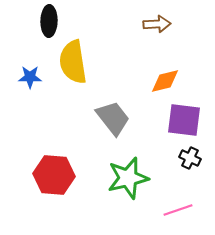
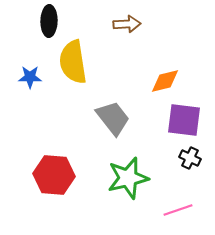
brown arrow: moved 30 px left
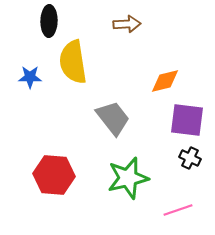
purple square: moved 3 px right
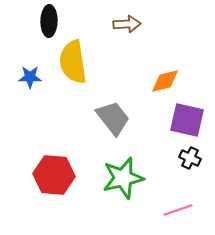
purple square: rotated 6 degrees clockwise
green star: moved 5 px left
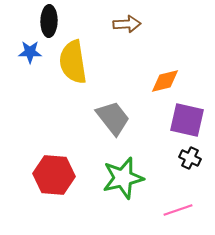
blue star: moved 25 px up
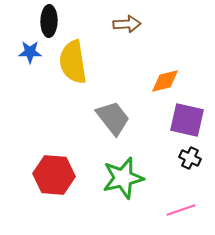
pink line: moved 3 px right
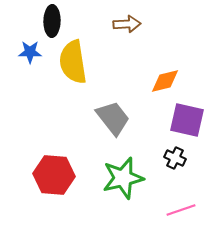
black ellipse: moved 3 px right
black cross: moved 15 px left
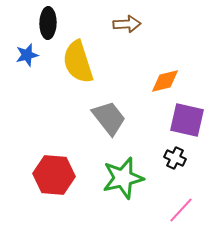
black ellipse: moved 4 px left, 2 px down
blue star: moved 3 px left, 3 px down; rotated 15 degrees counterclockwise
yellow semicircle: moved 5 px right; rotated 9 degrees counterclockwise
gray trapezoid: moved 4 px left
pink line: rotated 28 degrees counterclockwise
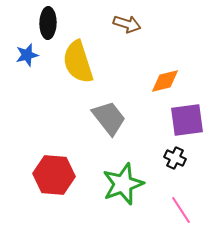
brown arrow: rotated 20 degrees clockwise
purple square: rotated 21 degrees counterclockwise
green star: moved 6 px down; rotated 6 degrees counterclockwise
pink line: rotated 76 degrees counterclockwise
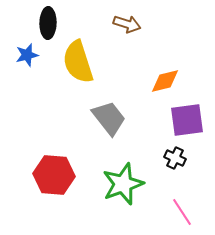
pink line: moved 1 px right, 2 px down
